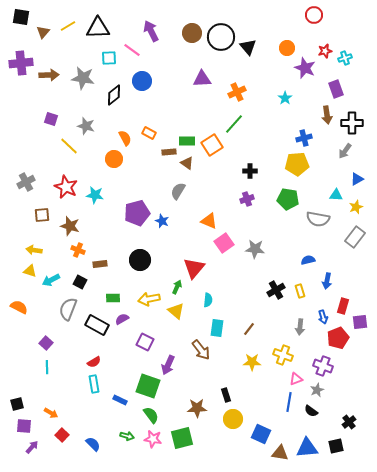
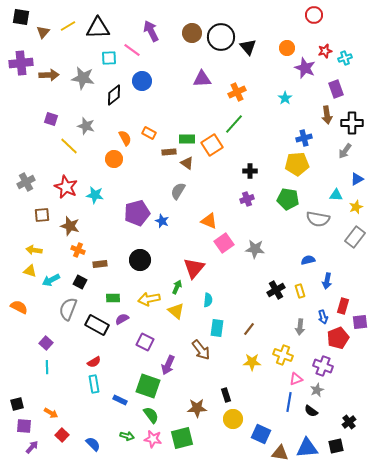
green rectangle at (187, 141): moved 2 px up
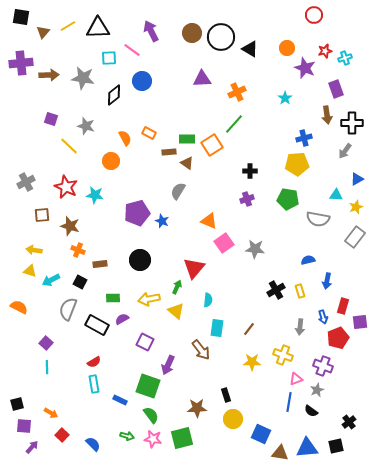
black triangle at (248, 47): moved 2 px right, 2 px down; rotated 18 degrees counterclockwise
orange circle at (114, 159): moved 3 px left, 2 px down
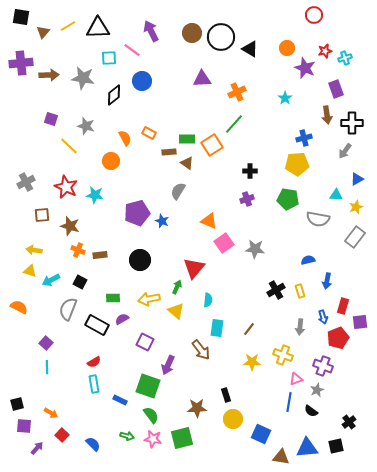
brown rectangle at (100, 264): moved 9 px up
purple arrow at (32, 447): moved 5 px right, 1 px down
brown triangle at (280, 453): moved 1 px right, 4 px down
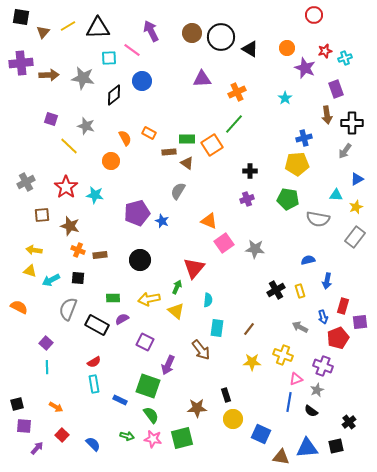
red star at (66, 187): rotated 10 degrees clockwise
black square at (80, 282): moved 2 px left, 4 px up; rotated 24 degrees counterclockwise
gray arrow at (300, 327): rotated 112 degrees clockwise
orange arrow at (51, 413): moved 5 px right, 6 px up
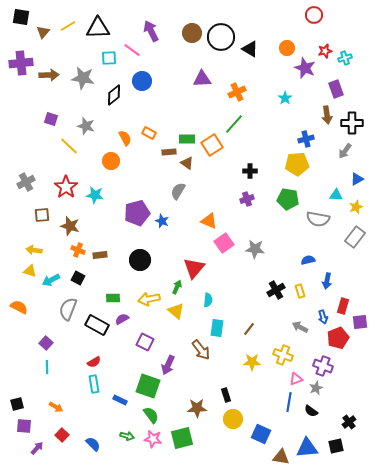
blue cross at (304, 138): moved 2 px right, 1 px down
black square at (78, 278): rotated 24 degrees clockwise
gray star at (317, 390): moved 1 px left, 2 px up
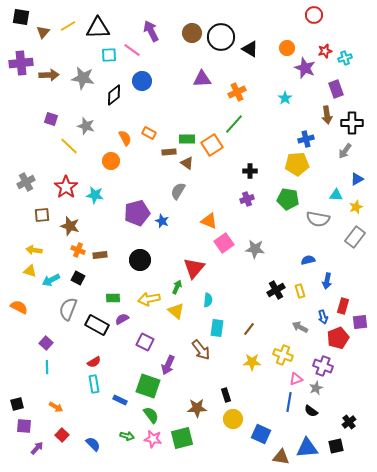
cyan square at (109, 58): moved 3 px up
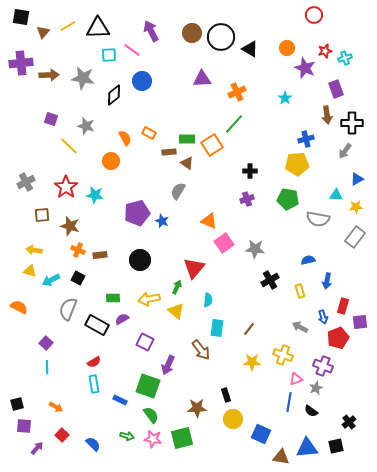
yellow star at (356, 207): rotated 16 degrees clockwise
black cross at (276, 290): moved 6 px left, 10 px up
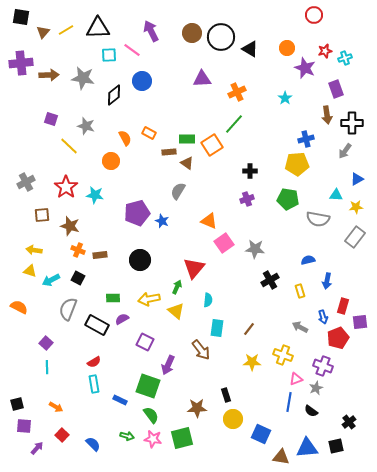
yellow line at (68, 26): moved 2 px left, 4 px down
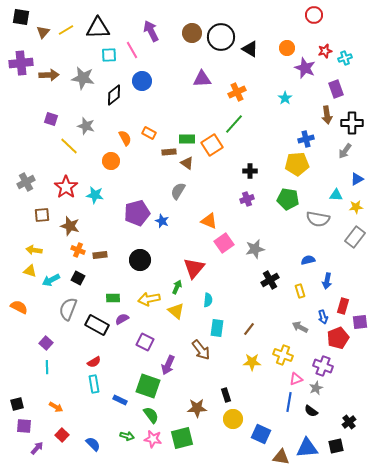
pink line at (132, 50): rotated 24 degrees clockwise
gray star at (255, 249): rotated 18 degrees counterclockwise
